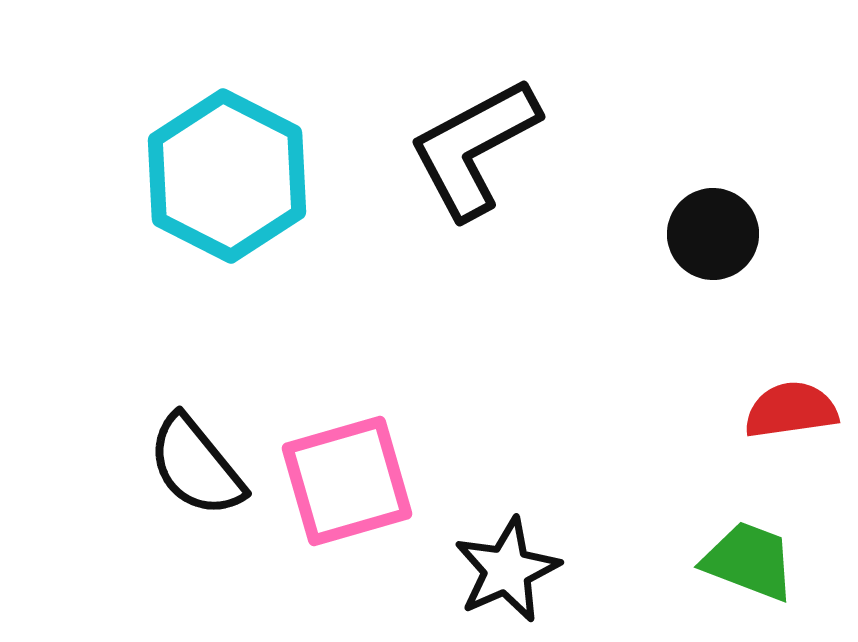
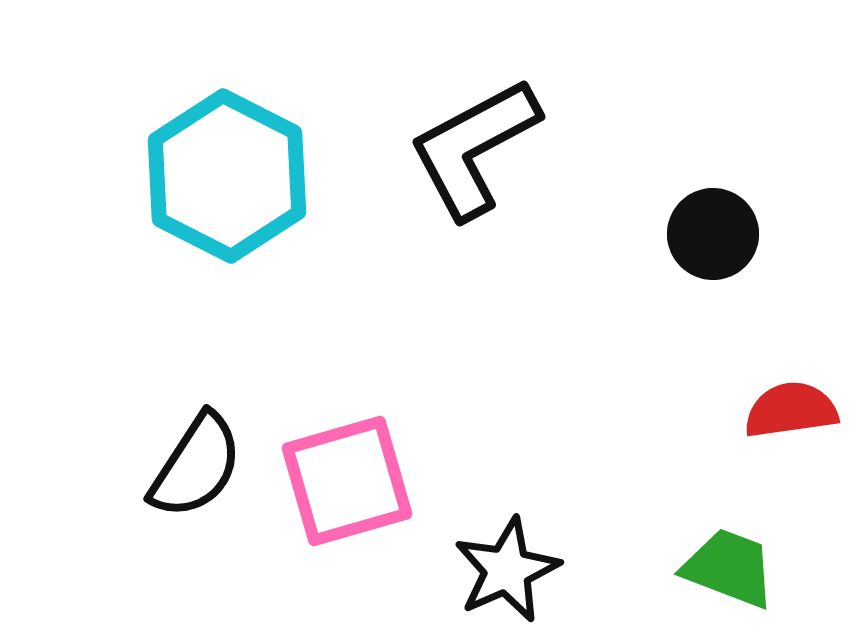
black semicircle: rotated 108 degrees counterclockwise
green trapezoid: moved 20 px left, 7 px down
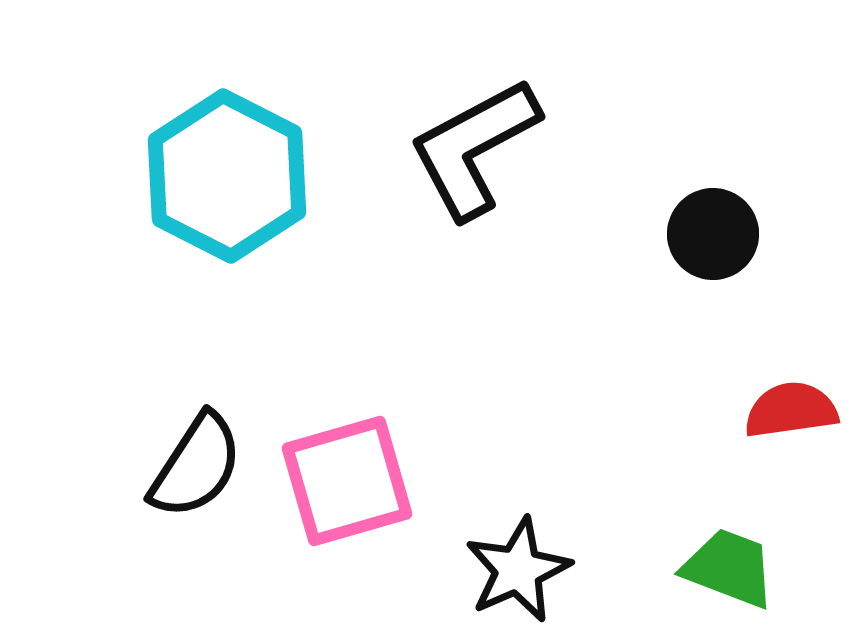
black star: moved 11 px right
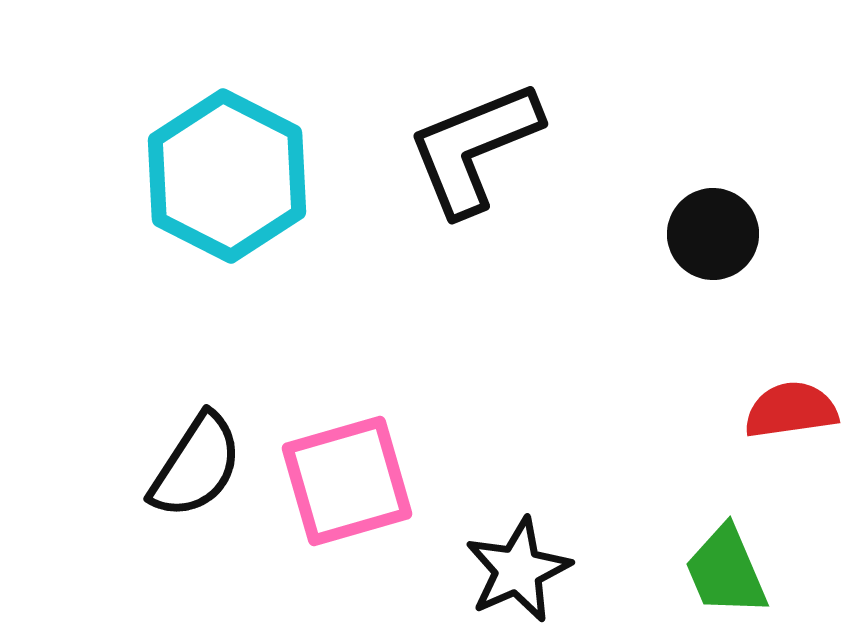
black L-shape: rotated 6 degrees clockwise
green trapezoid: moved 3 px left, 3 px down; rotated 134 degrees counterclockwise
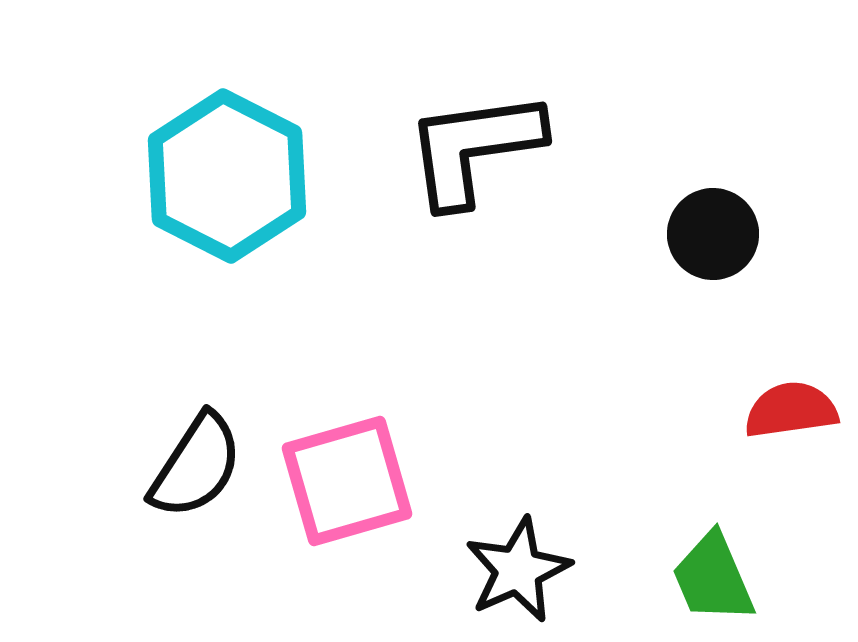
black L-shape: rotated 14 degrees clockwise
green trapezoid: moved 13 px left, 7 px down
